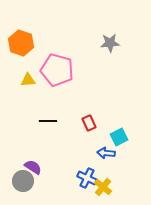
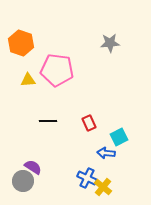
pink pentagon: rotated 8 degrees counterclockwise
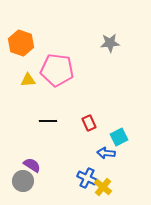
purple semicircle: moved 1 px left, 2 px up
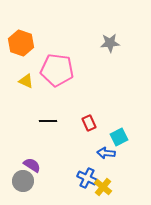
yellow triangle: moved 2 px left, 1 px down; rotated 28 degrees clockwise
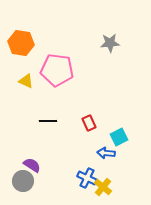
orange hexagon: rotated 10 degrees counterclockwise
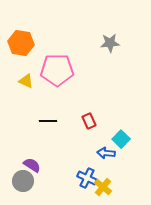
pink pentagon: rotated 8 degrees counterclockwise
red rectangle: moved 2 px up
cyan square: moved 2 px right, 2 px down; rotated 18 degrees counterclockwise
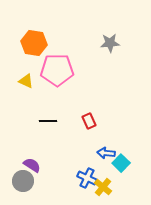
orange hexagon: moved 13 px right
cyan square: moved 24 px down
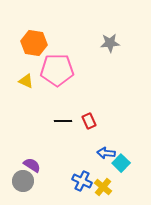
black line: moved 15 px right
blue cross: moved 5 px left, 3 px down
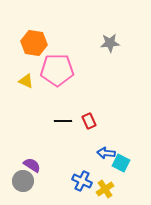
cyan square: rotated 18 degrees counterclockwise
yellow cross: moved 2 px right, 2 px down; rotated 18 degrees clockwise
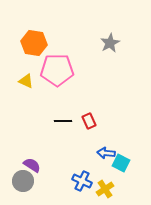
gray star: rotated 24 degrees counterclockwise
